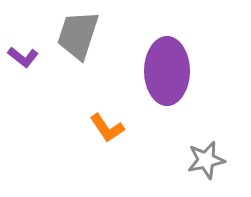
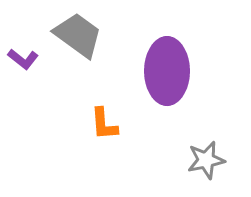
gray trapezoid: rotated 108 degrees clockwise
purple L-shape: moved 2 px down
orange L-shape: moved 3 px left, 4 px up; rotated 30 degrees clockwise
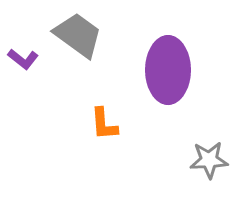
purple ellipse: moved 1 px right, 1 px up
gray star: moved 3 px right; rotated 9 degrees clockwise
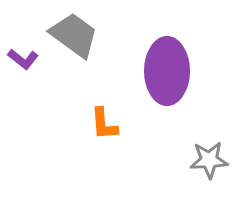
gray trapezoid: moved 4 px left
purple ellipse: moved 1 px left, 1 px down
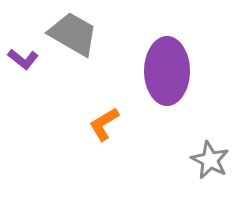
gray trapezoid: moved 1 px left, 1 px up; rotated 6 degrees counterclockwise
orange L-shape: rotated 63 degrees clockwise
gray star: moved 1 px right; rotated 30 degrees clockwise
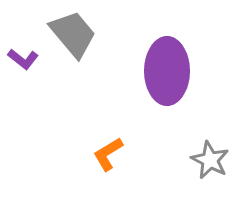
gray trapezoid: rotated 20 degrees clockwise
orange L-shape: moved 4 px right, 30 px down
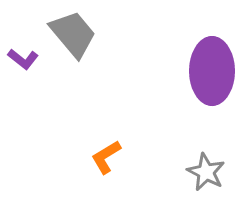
purple ellipse: moved 45 px right
orange L-shape: moved 2 px left, 3 px down
gray star: moved 4 px left, 12 px down
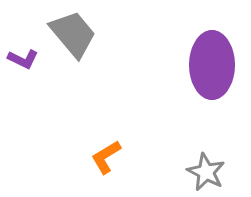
purple L-shape: rotated 12 degrees counterclockwise
purple ellipse: moved 6 px up
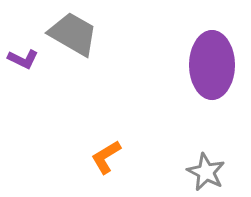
gray trapezoid: rotated 20 degrees counterclockwise
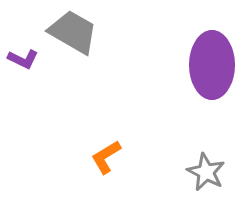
gray trapezoid: moved 2 px up
